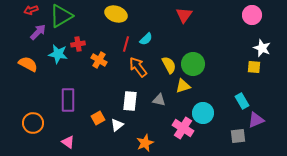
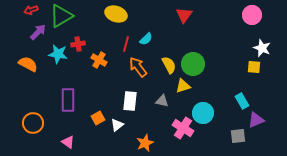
gray triangle: moved 3 px right, 1 px down
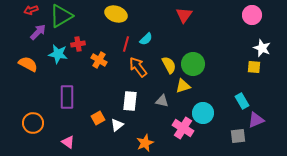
purple rectangle: moved 1 px left, 3 px up
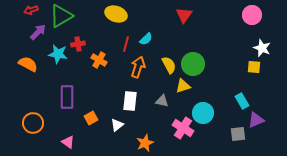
orange arrow: rotated 55 degrees clockwise
orange square: moved 7 px left
gray square: moved 2 px up
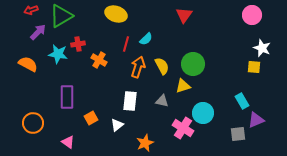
yellow semicircle: moved 7 px left, 1 px down
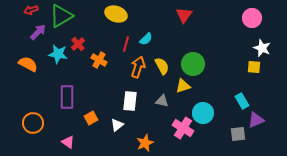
pink circle: moved 3 px down
red cross: rotated 32 degrees counterclockwise
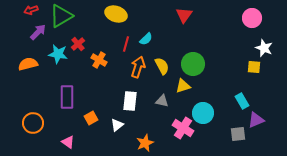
white star: moved 2 px right
orange semicircle: rotated 42 degrees counterclockwise
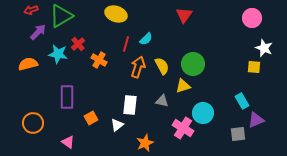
white rectangle: moved 4 px down
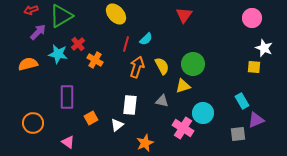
yellow ellipse: rotated 30 degrees clockwise
orange cross: moved 4 px left
orange arrow: moved 1 px left
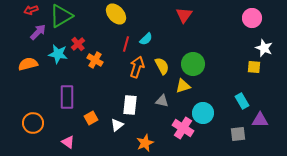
purple triangle: moved 4 px right; rotated 24 degrees clockwise
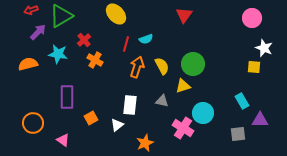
cyan semicircle: rotated 24 degrees clockwise
red cross: moved 6 px right, 4 px up
pink triangle: moved 5 px left, 2 px up
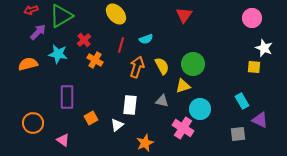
red line: moved 5 px left, 1 px down
cyan circle: moved 3 px left, 4 px up
purple triangle: rotated 24 degrees clockwise
